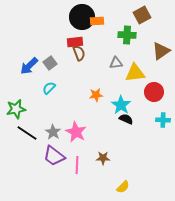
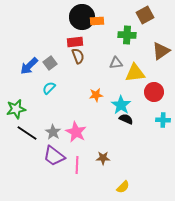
brown square: moved 3 px right
brown semicircle: moved 1 px left, 3 px down
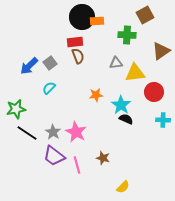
brown star: rotated 16 degrees clockwise
pink line: rotated 18 degrees counterclockwise
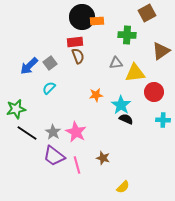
brown square: moved 2 px right, 2 px up
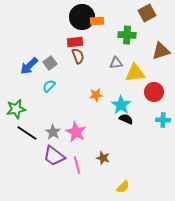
brown triangle: rotated 18 degrees clockwise
cyan semicircle: moved 2 px up
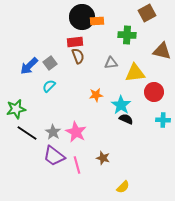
brown triangle: moved 1 px right; rotated 30 degrees clockwise
gray triangle: moved 5 px left
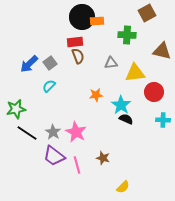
blue arrow: moved 2 px up
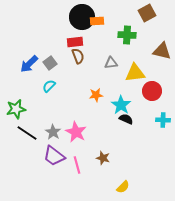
red circle: moved 2 px left, 1 px up
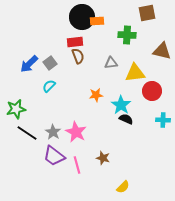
brown square: rotated 18 degrees clockwise
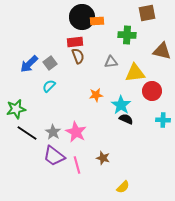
gray triangle: moved 1 px up
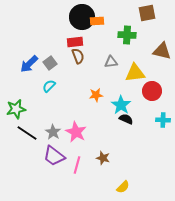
pink line: rotated 30 degrees clockwise
